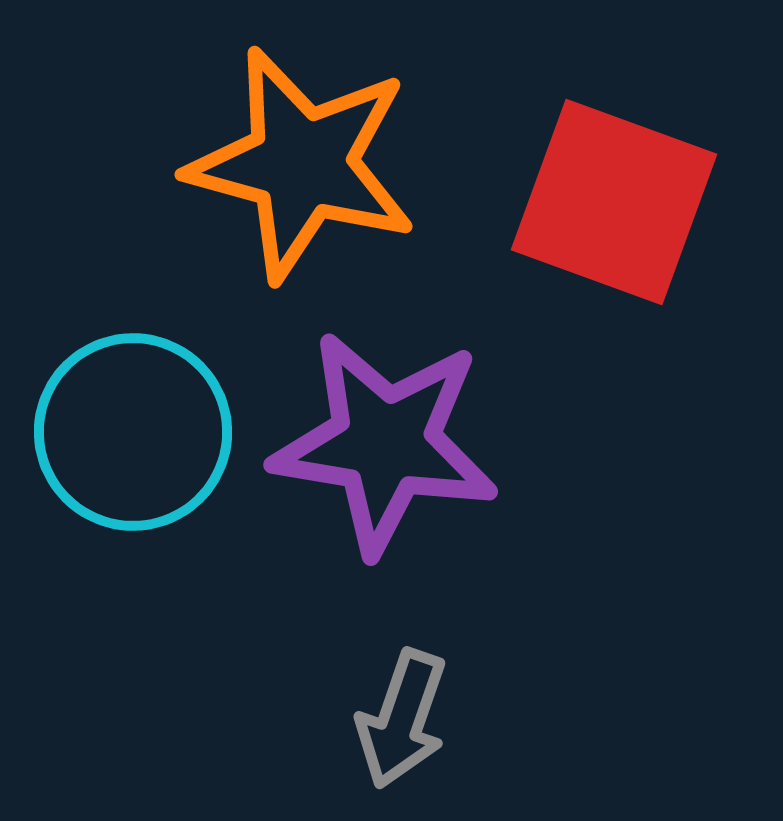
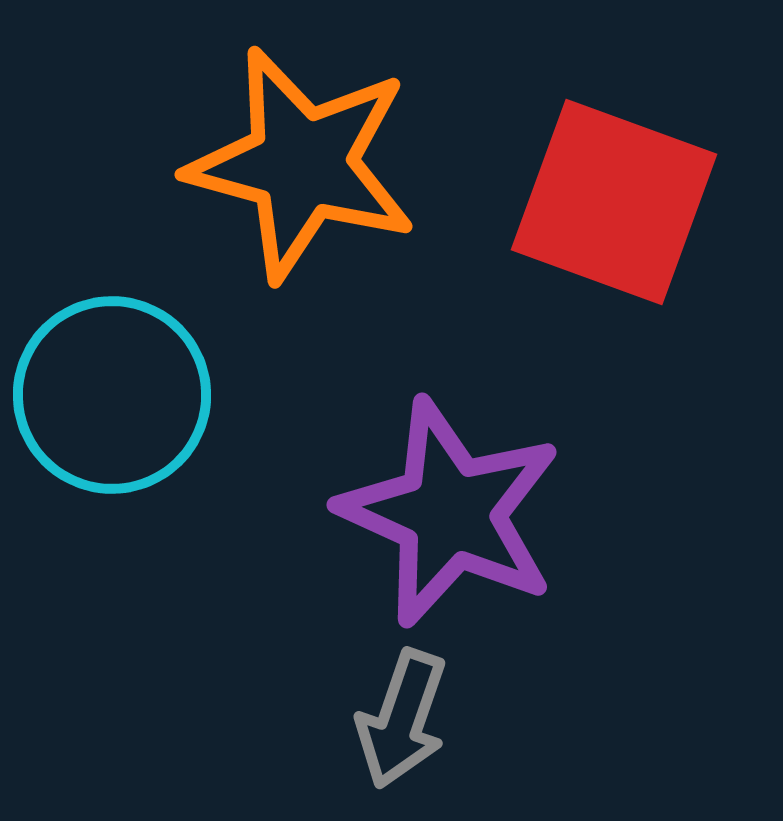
cyan circle: moved 21 px left, 37 px up
purple star: moved 65 px right, 70 px down; rotated 15 degrees clockwise
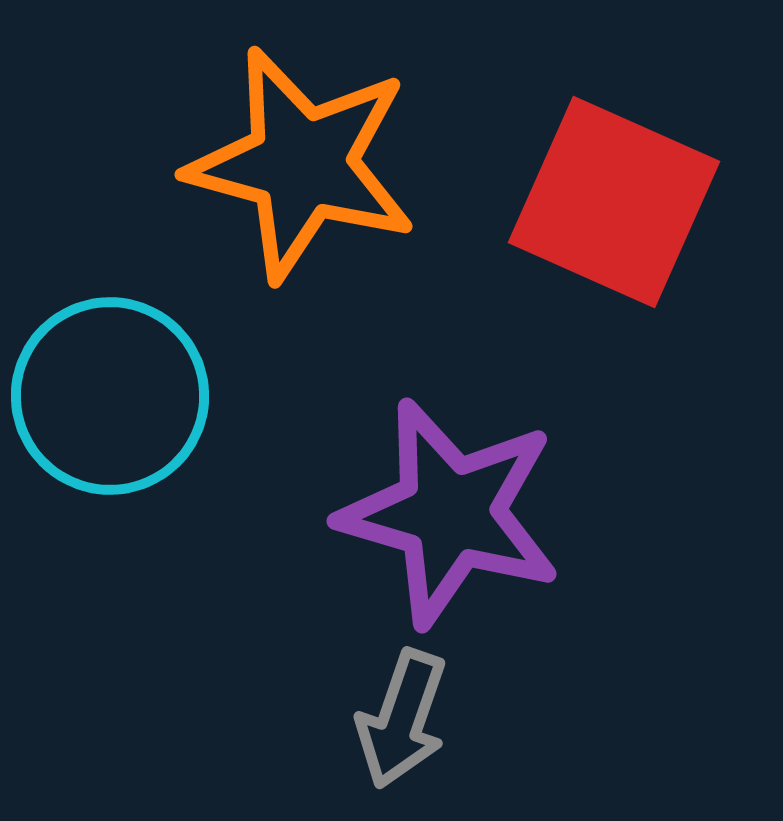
red square: rotated 4 degrees clockwise
cyan circle: moved 2 px left, 1 px down
purple star: rotated 8 degrees counterclockwise
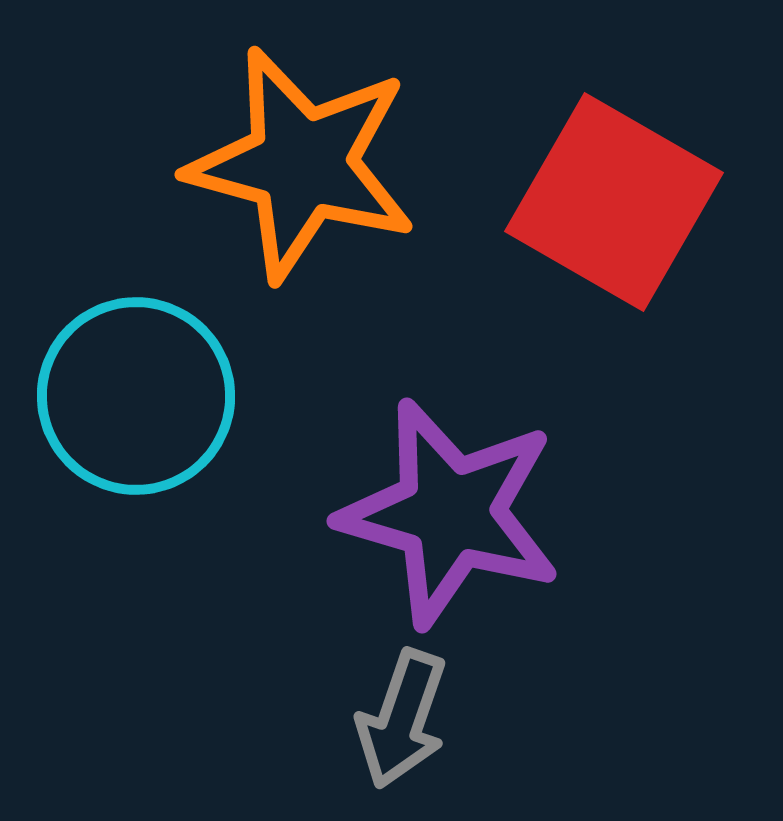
red square: rotated 6 degrees clockwise
cyan circle: moved 26 px right
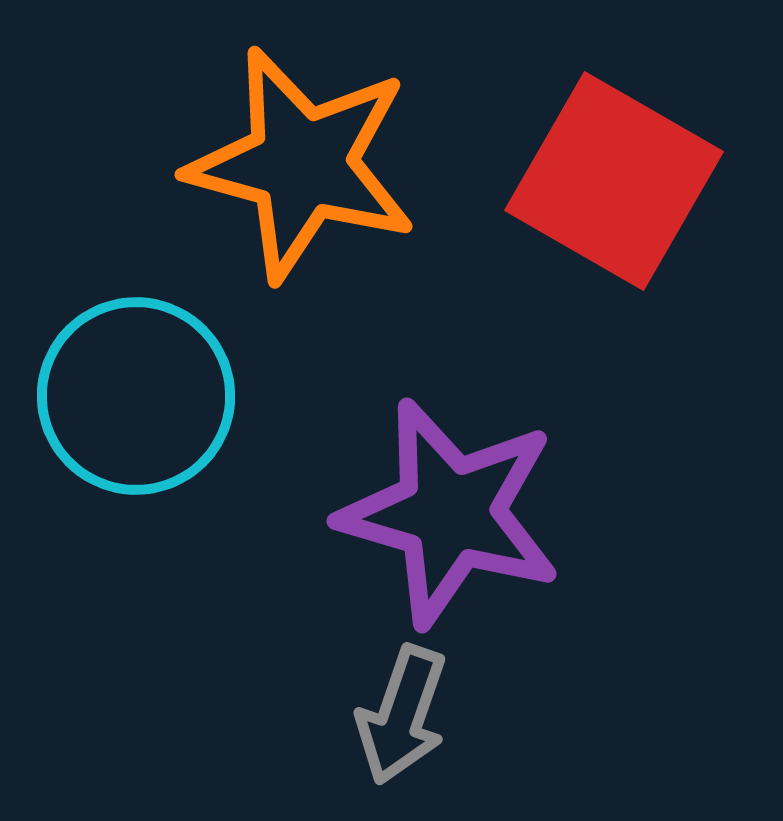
red square: moved 21 px up
gray arrow: moved 4 px up
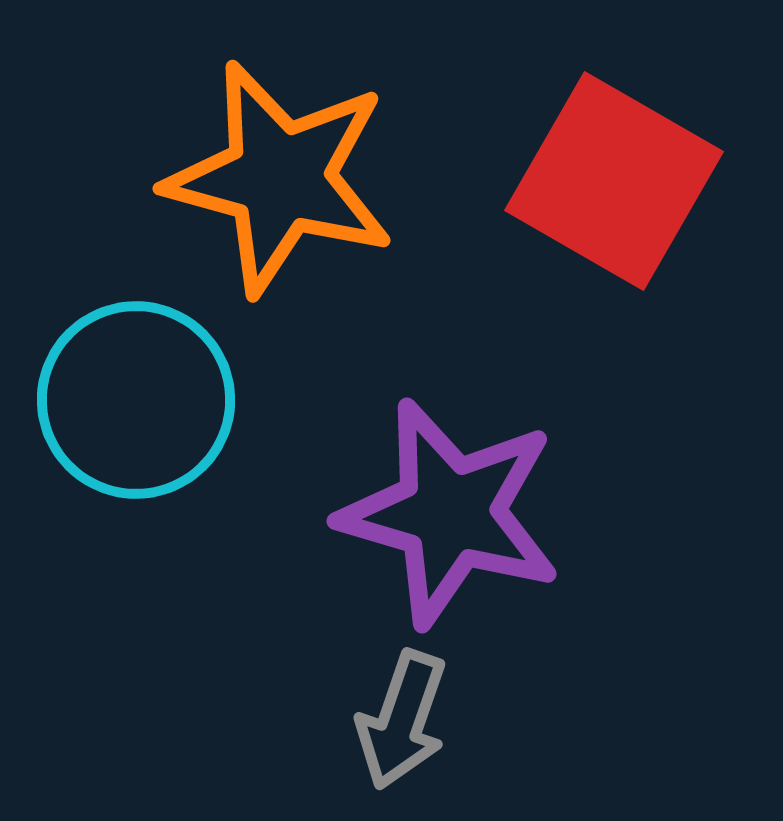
orange star: moved 22 px left, 14 px down
cyan circle: moved 4 px down
gray arrow: moved 5 px down
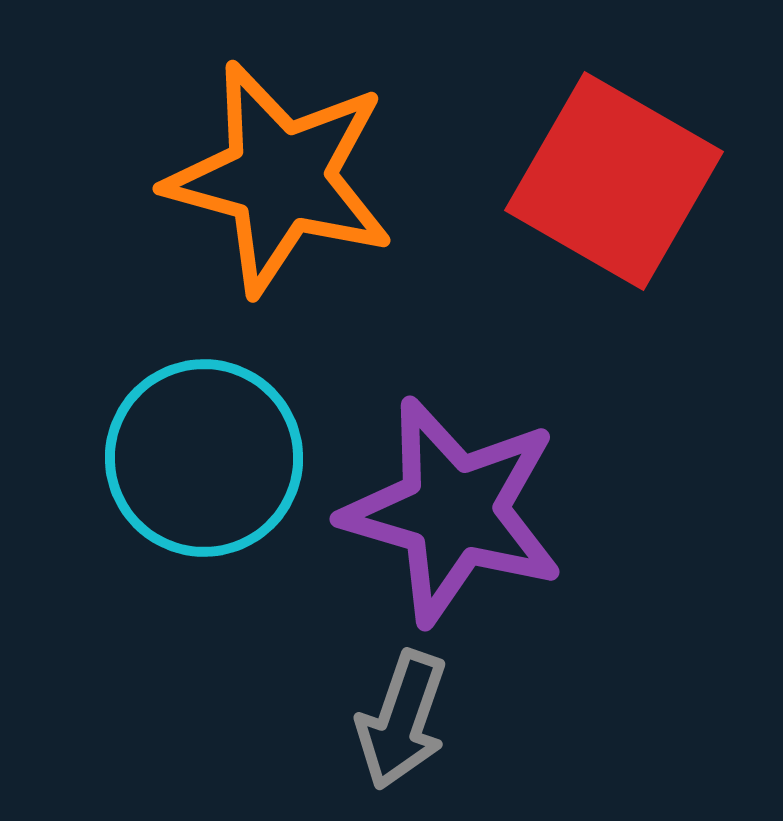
cyan circle: moved 68 px right, 58 px down
purple star: moved 3 px right, 2 px up
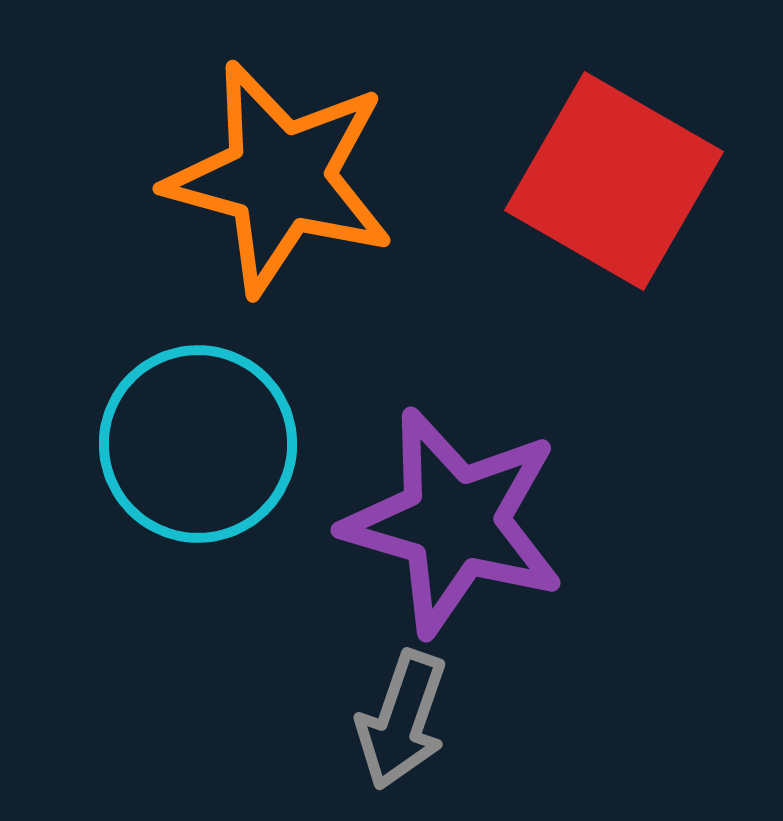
cyan circle: moved 6 px left, 14 px up
purple star: moved 1 px right, 11 px down
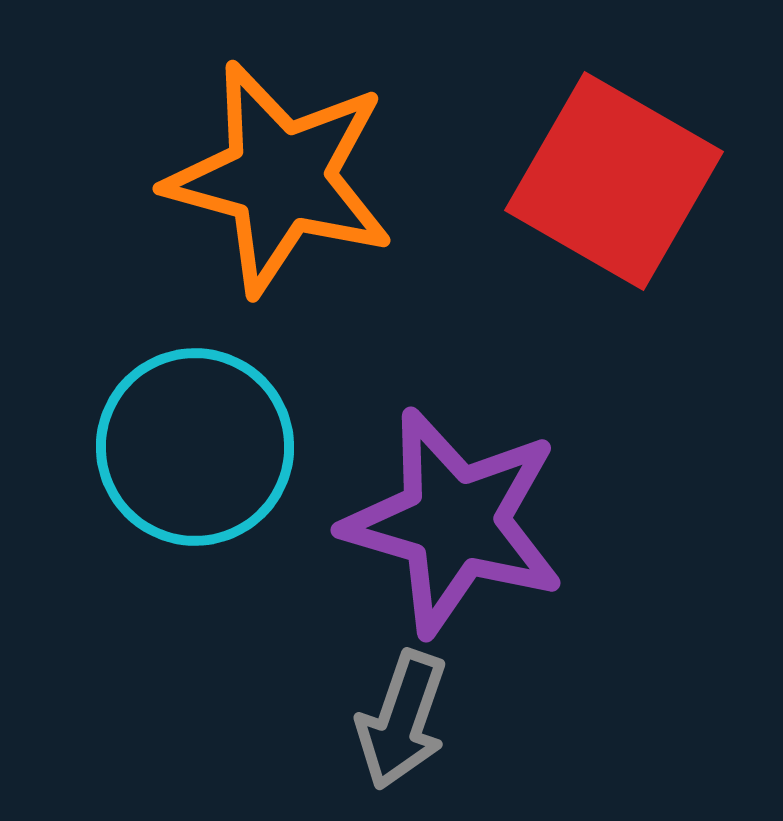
cyan circle: moved 3 px left, 3 px down
